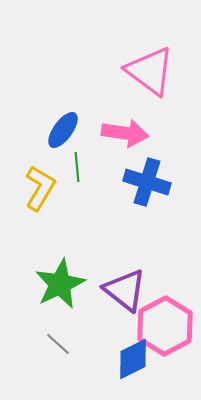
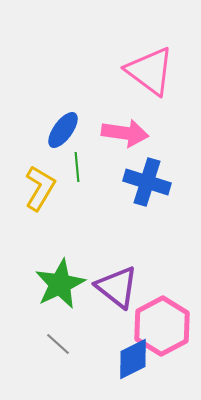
purple triangle: moved 8 px left, 3 px up
pink hexagon: moved 3 px left
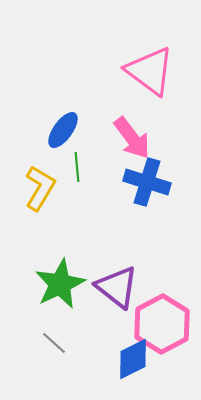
pink arrow: moved 7 px right, 5 px down; rotated 45 degrees clockwise
pink hexagon: moved 2 px up
gray line: moved 4 px left, 1 px up
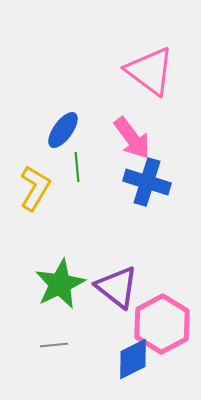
yellow L-shape: moved 5 px left
gray line: moved 2 px down; rotated 48 degrees counterclockwise
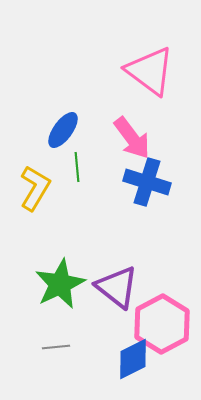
gray line: moved 2 px right, 2 px down
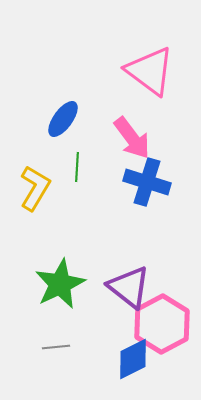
blue ellipse: moved 11 px up
green line: rotated 8 degrees clockwise
purple triangle: moved 12 px right
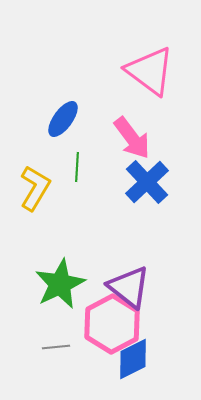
blue cross: rotated 30 degrees clockwise
pink hexagon: moved 50 px left
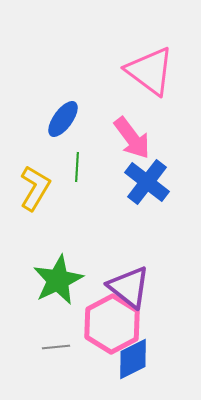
blue cross: rotated 9 degrees counterclockwise
green star: moved 2 px left, 4 px up
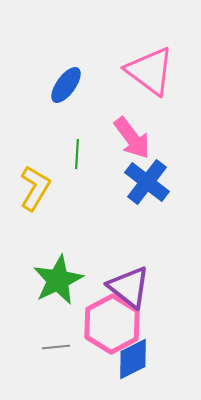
blue ellipse: moved 3 px right, 34 px up
green line: moved 13 px up
